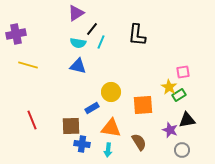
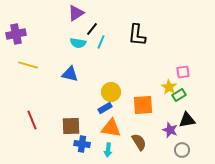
blue triangle: moved 8 px left, 8 px down
blue rectangle: moved 13 px right
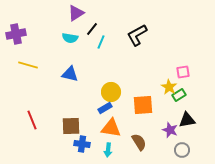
black L-shape: rotated 55 degrees clockwise
cyan semicircle: moved 8 px left, 5 px up
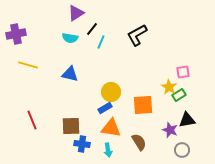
cyan arrow: rotated 16 degrees counterclockwise
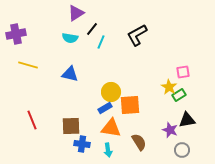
orange square: moved 13 px left
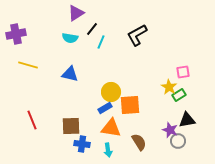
gray circle: moved 4 px left, 9 px up
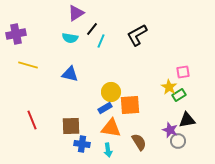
cyan line: moved 1 px up
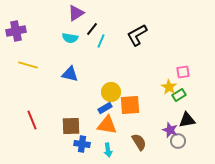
purple cross: moved 3 px up
orange triangle: moved 4 px left, 3 px up
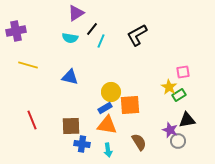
blue triangle: moved 3 px down
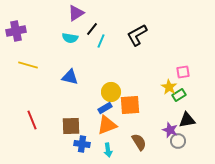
orange triangle: rotated 30 degrees counterclockwise
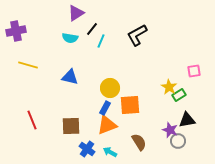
pink square: moved 11 px right, 1 px up
yellow circle: moved 1 px left, 4 px up
blue rectangle: rotated 32 degrees counterclockwise
blue cross: moved 5 px right, 5 px down; rotated 28 degrees clockwise
cyan arrow: moved 2 px right, 2 px down; rotated 128 degrees clockwise
